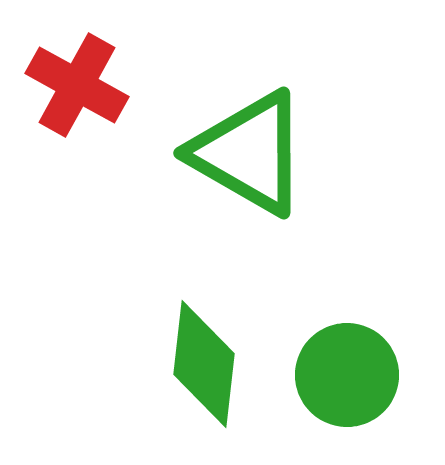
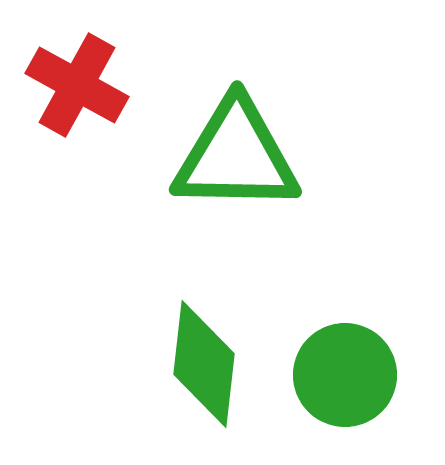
green triangle: moved 13 px left, 3 px down; rotated 29 degrees counterclockwise
green circle: moved 2 px left
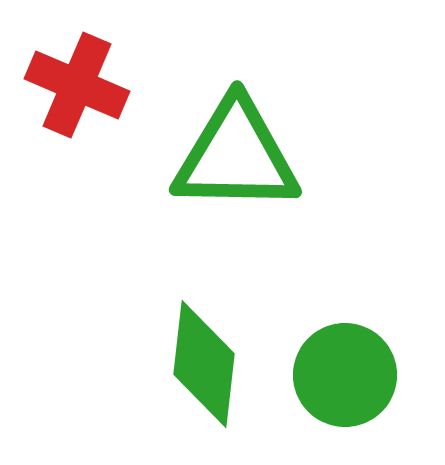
red cross: rotated 6 degrees counterclockwise
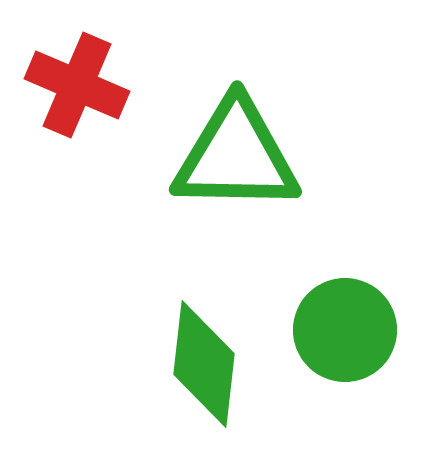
green circle: moved 45 px up
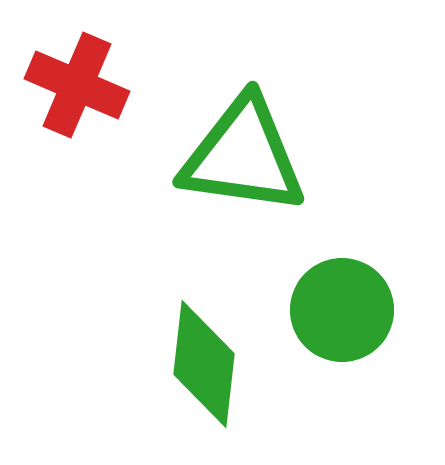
green triangle: moved 7 px right; rotated 7 degrees clockwise
green circle: moved 3 px left, 20 px up
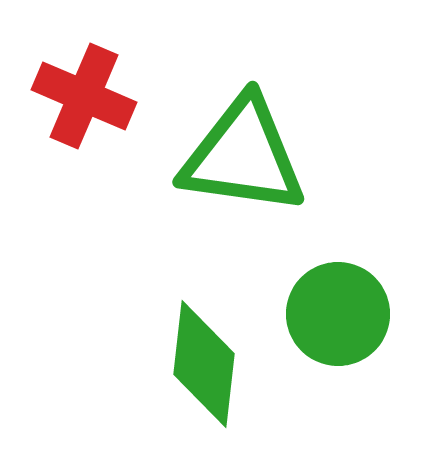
red cross: moved 7 px right, 11 px down
green circle: moved 4 px left, 4 px down
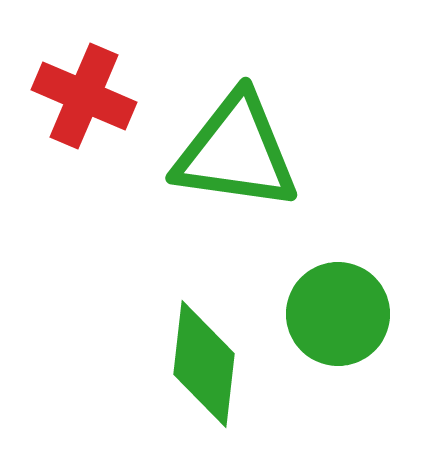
green triangle: moved 7 px left, 4 px up
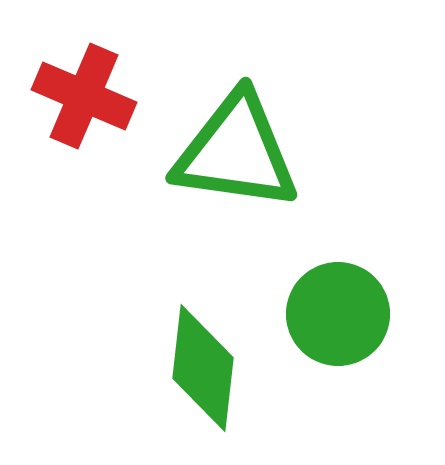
green diamond: moved 1 px left, 4 px down
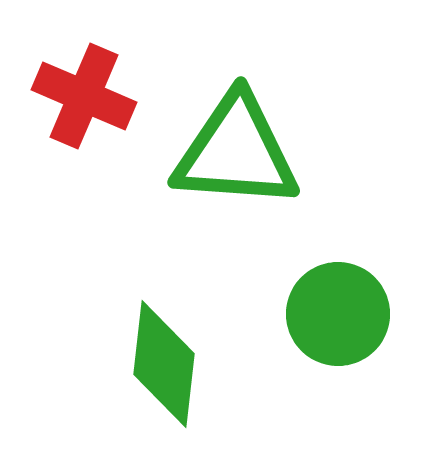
green triangle: rotated 4 degrees counterclockwise
green diamond: moved 39 px left, 4 px up
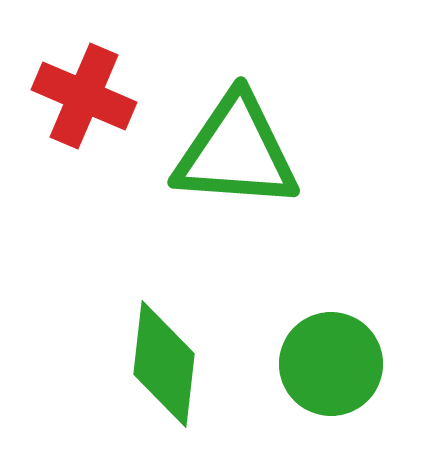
green circle: moved 7 px left, 50 px down
